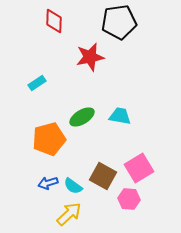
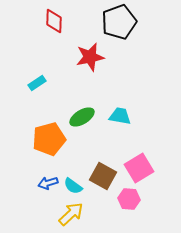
black pentagon: rotated 12 degrees counterclockwise
yellow arrow: moved 2 px right
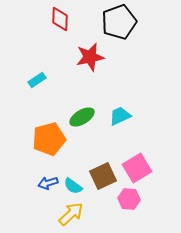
red diamond: moved 6 px right, 2 px up
cyan rectangle: moved 3 px up
cyan trapezoid: rotated 35 degrees counterclockwise
pink square: moved 2 px left
brown square: rotated 36 degrees clockwise
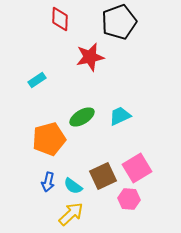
blue arrow: moved 1 px up; rotated 60 degrees counterclockwise
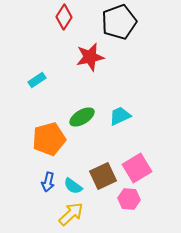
red diamond: moved 4 px right, 2 px up; rotated 30 degrees clockwise
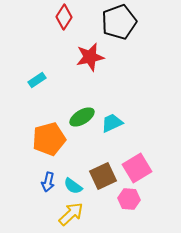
cyan trapezoid: moved 8 px left, 7 px down
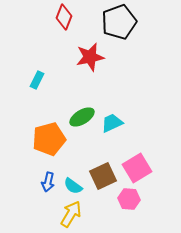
red diamond: rotated 10 degrees counterclockwise
cyan rectangle: rotated 30 degrees counterclockwise
yellow arrow: rotated 16 degrees counterclockwise
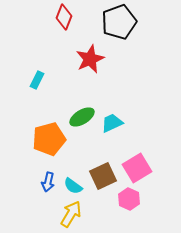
red star: moved 2 px down; rotated 12 degrees counterclockwise
pink hexagon: rotated 20 degrees clockwise
